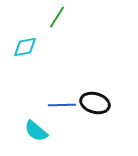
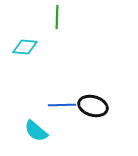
green line: rotated 30 degrees counterclockwise
cyan diamond: rotated 15 degrees clockwise
black ellipse: moved 2 px left, 3 px down
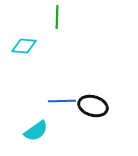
cyan diamond: moved 1 px left, 1 px up
blue line: moved 4 px up
cyan semicircle: rotated 75 degrees counterclockwise
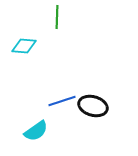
blue line: rotated 16 degrees counterclockwise
